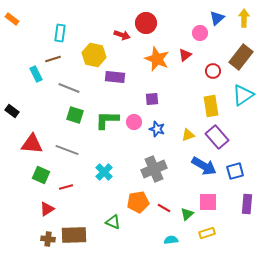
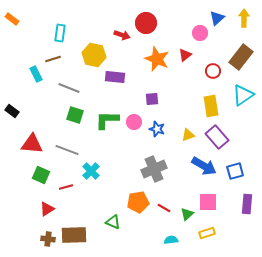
cyan cross at (104, 172): moved 13 px left, 1 px up
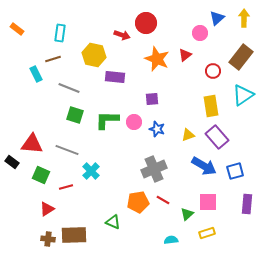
orange rectangle at (12, 19): moved 5 px right, 10 px down
black rectangle at (12, 111): moved 51 px down
red line at (164, 208): moved 1 px left, 8 px up
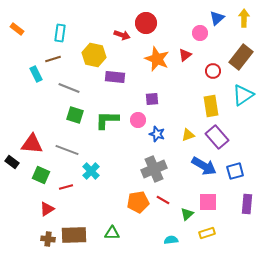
pink circle at (134, 122): moved 4 px right, 2 px up
blue star at (157, 129): moved 5 px down
green triangle at (113, 222): moved 1 px left, 11 px down; rotated 21 degrees counterclockwise
